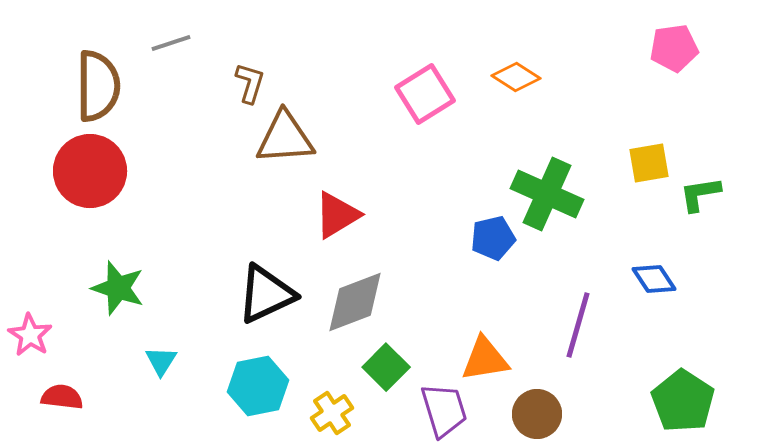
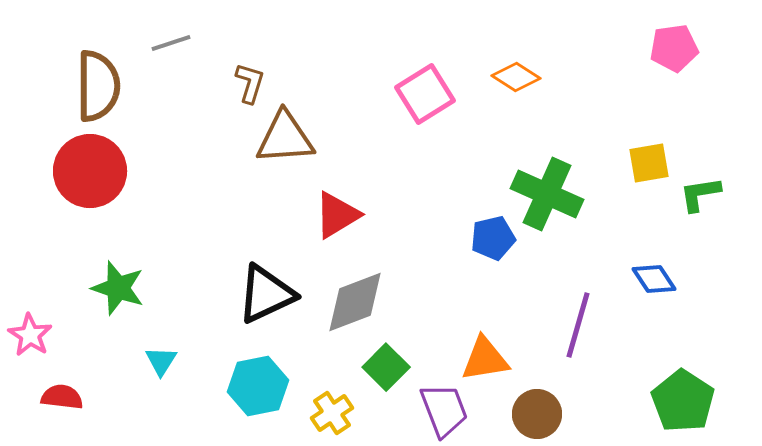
purple trapezoid: rotated 4 degrees counterclockwise
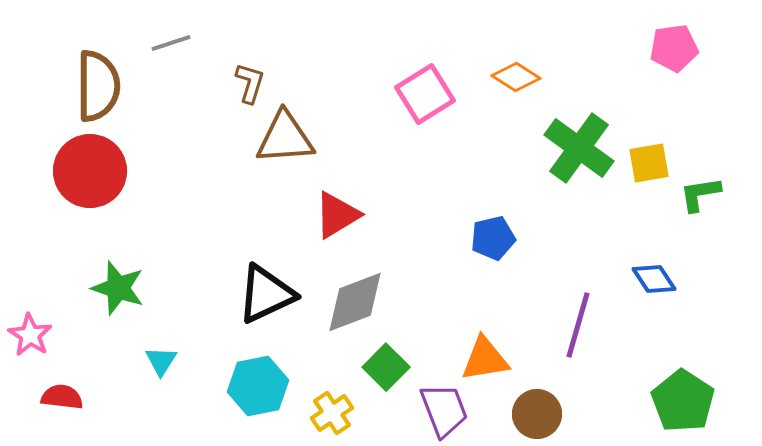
green cross: moved 32 px right, 46 px up; rotated 12 degrees clockwise
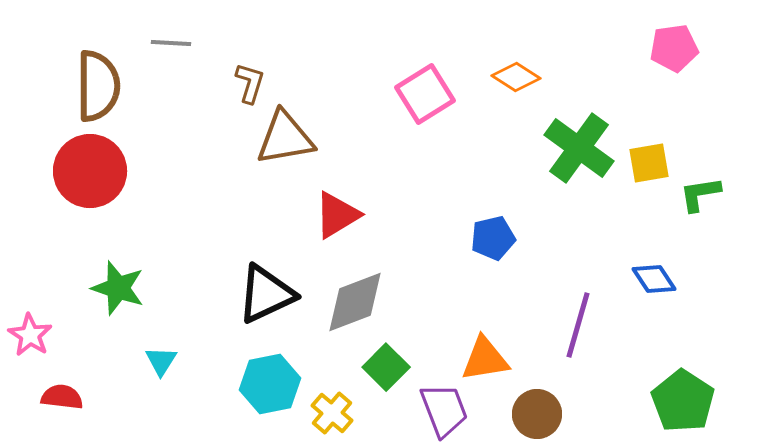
gray line: rotated 21 degrees clockwise
brown triangle: rotated 6 degrees counterclockwise
cyan hexagon: moved 12 px right, 2 px up
yellow cross: rotated 15 degrees counterclockwise
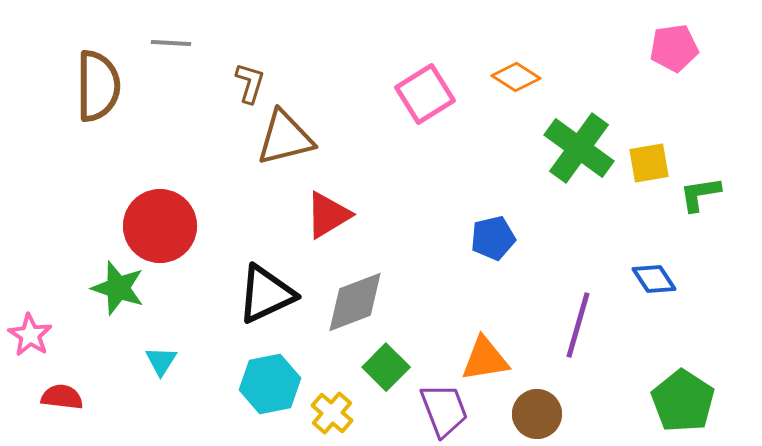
brown triangle: rotated 4 degrees counterclockwise
red circle: moved 70 px right, 55 px down
red triangle: moved 9 px left
